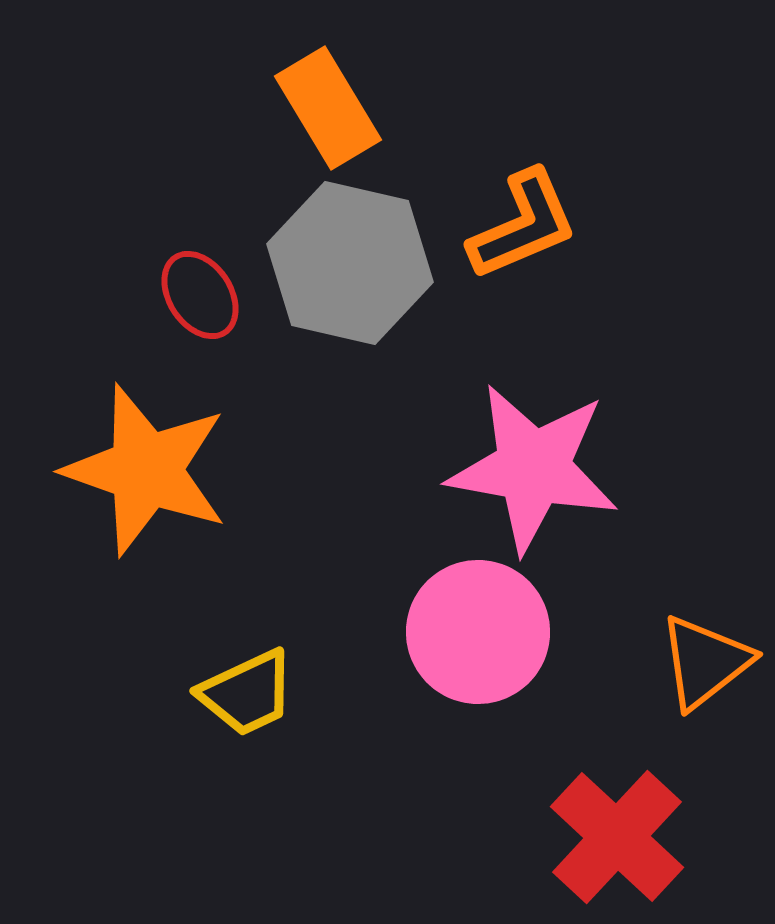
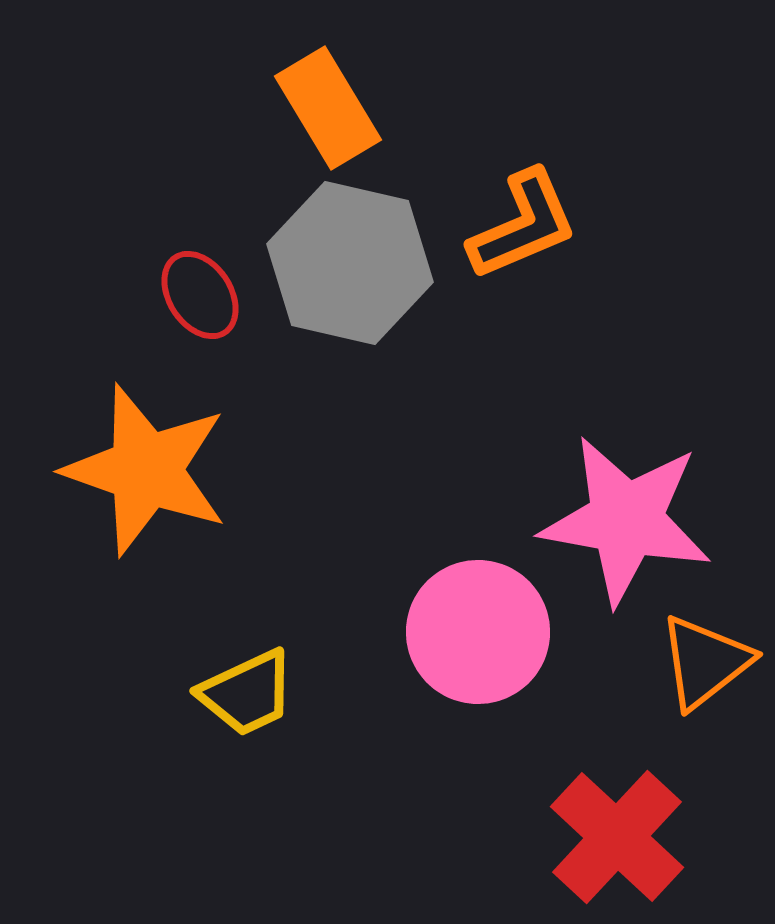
pink star: moved 93 px right, 52 px down
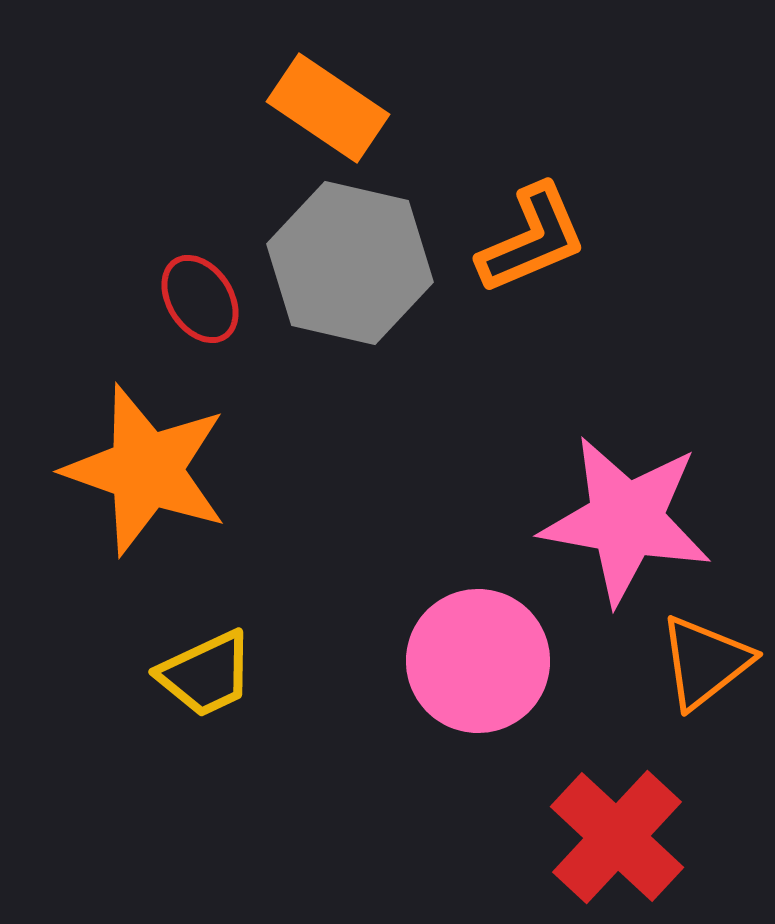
orange rectangle: rotated 25 degrees counterclockwise
orange L-shape: moved 9 px right, 14 px down
red ellipse: moved 4 px down
pink circle: moved 29 px down
yellow trapezoid: moved 41 px left, 19 px up
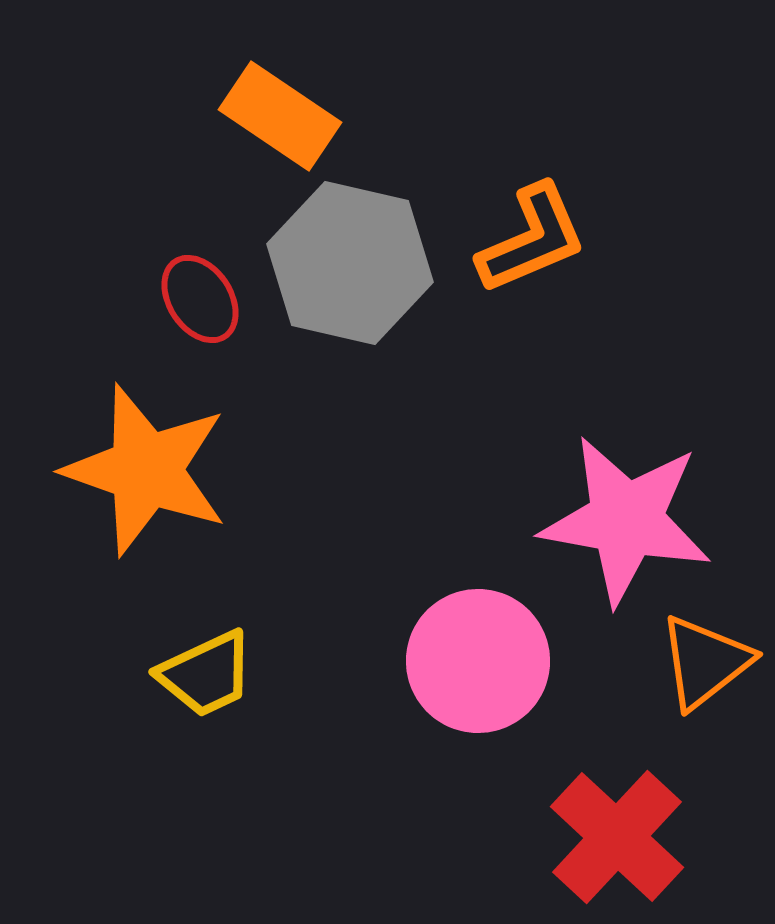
orange rectangle: moved 48 px left, 8 px down
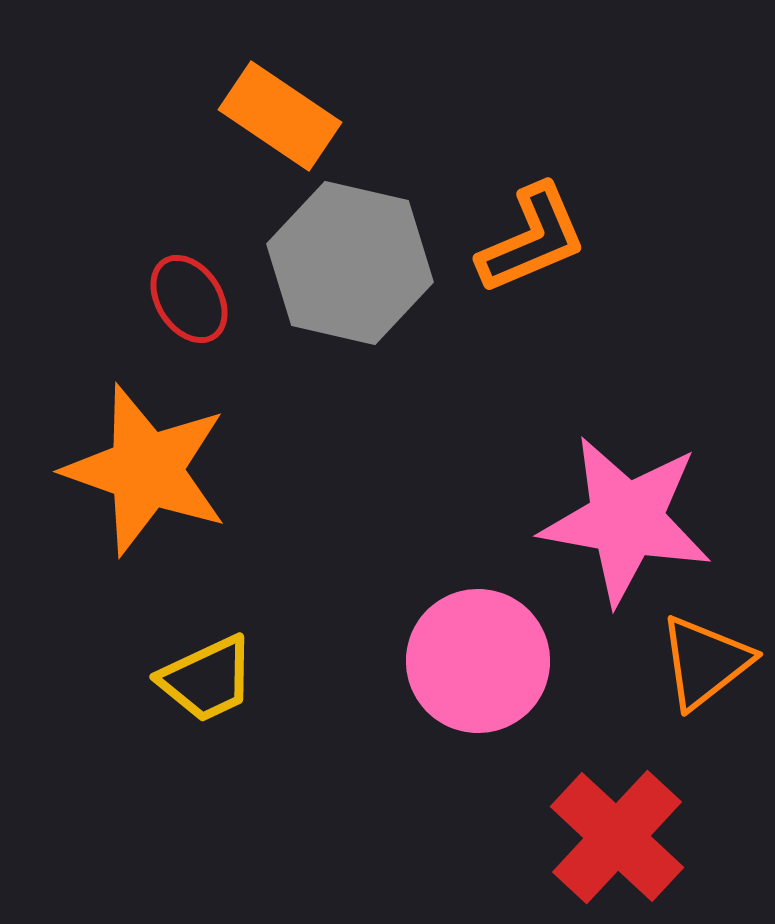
red ellipse: moved 11 px left
yellow trapezoid: moved 1 px right, 5 px down
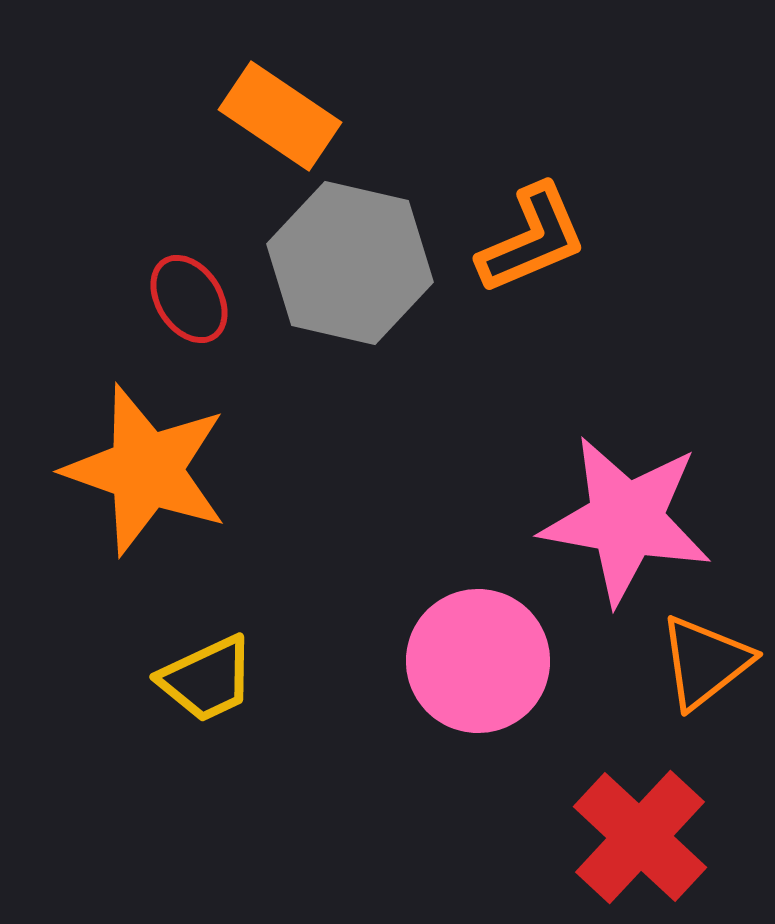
red cross: moved 23 px right
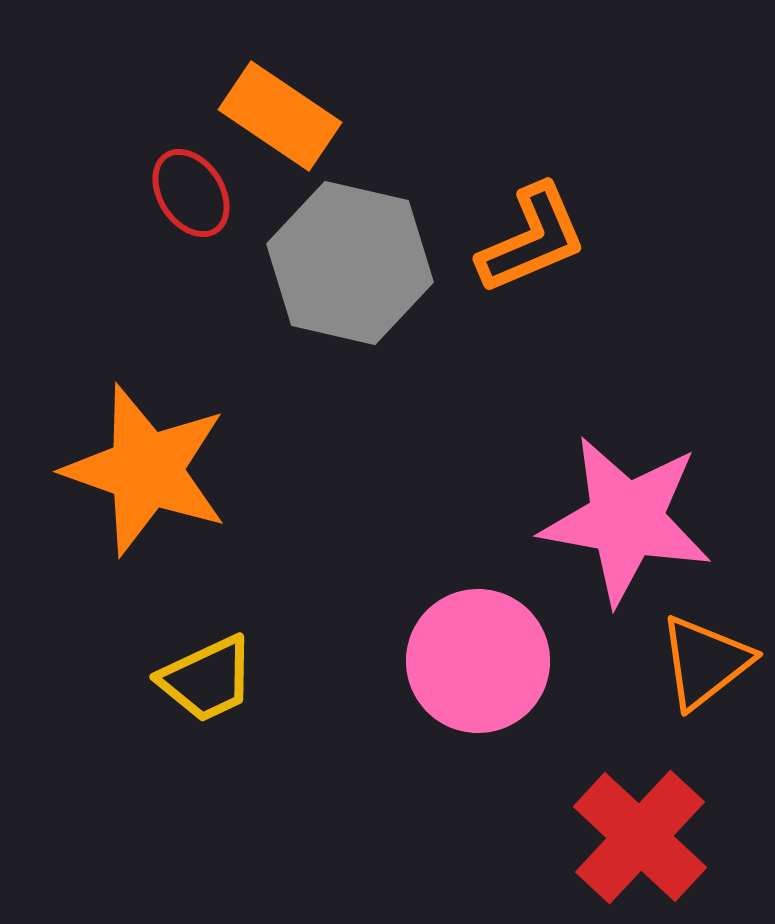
red ellipse: moved 2 px right, 106 px up
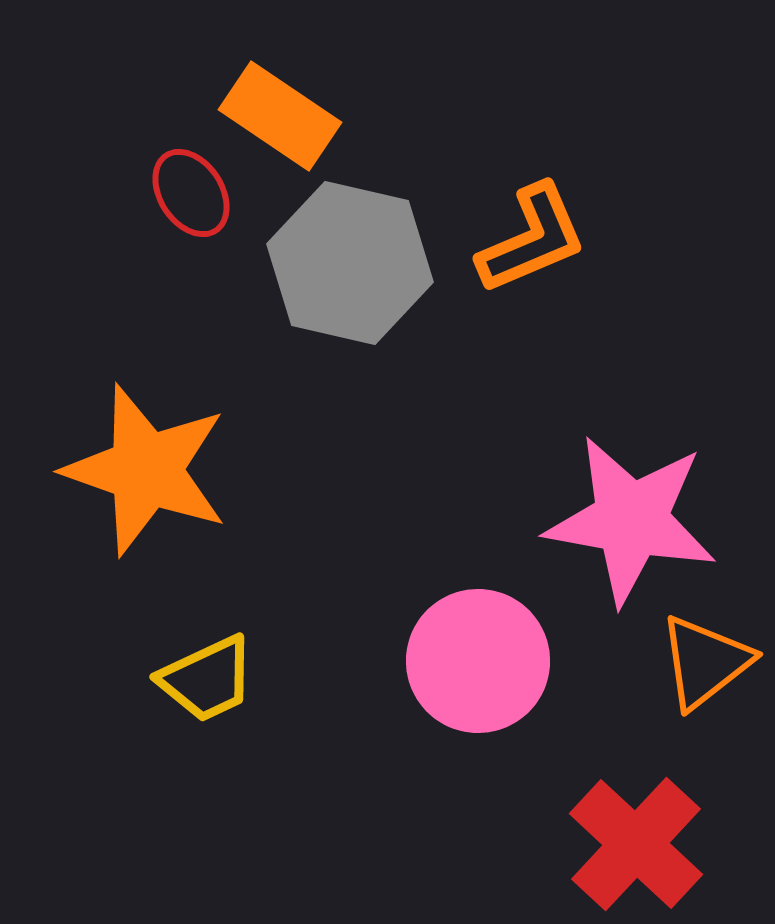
pink star: moved 5 px right
red cross: moved 4 px left, 7 px down
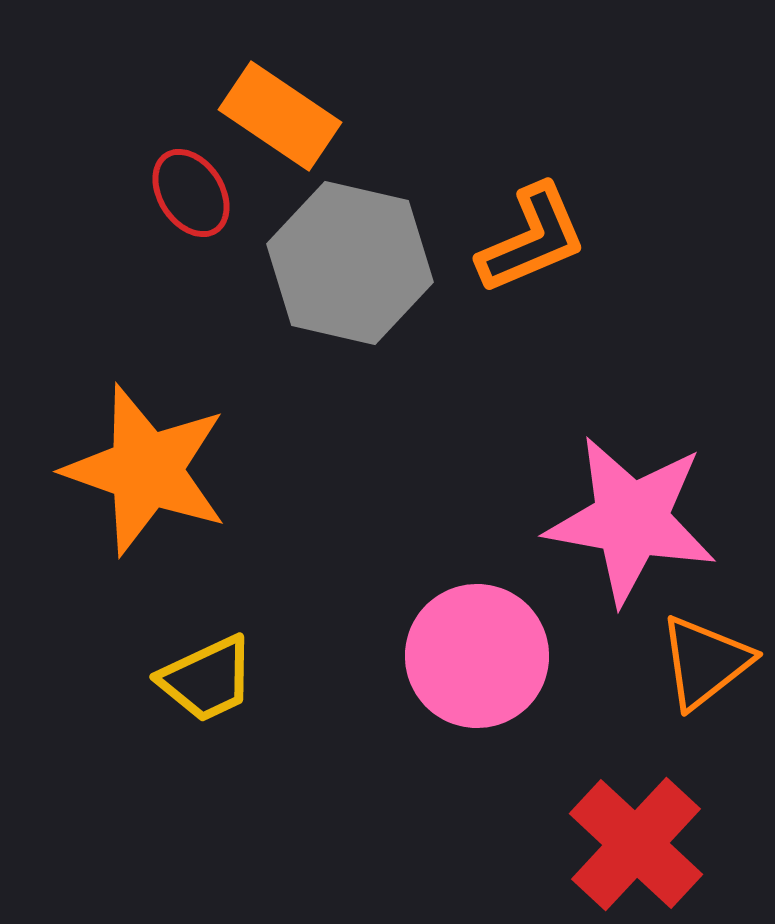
pink circle: moved 1 px left, 5 px up
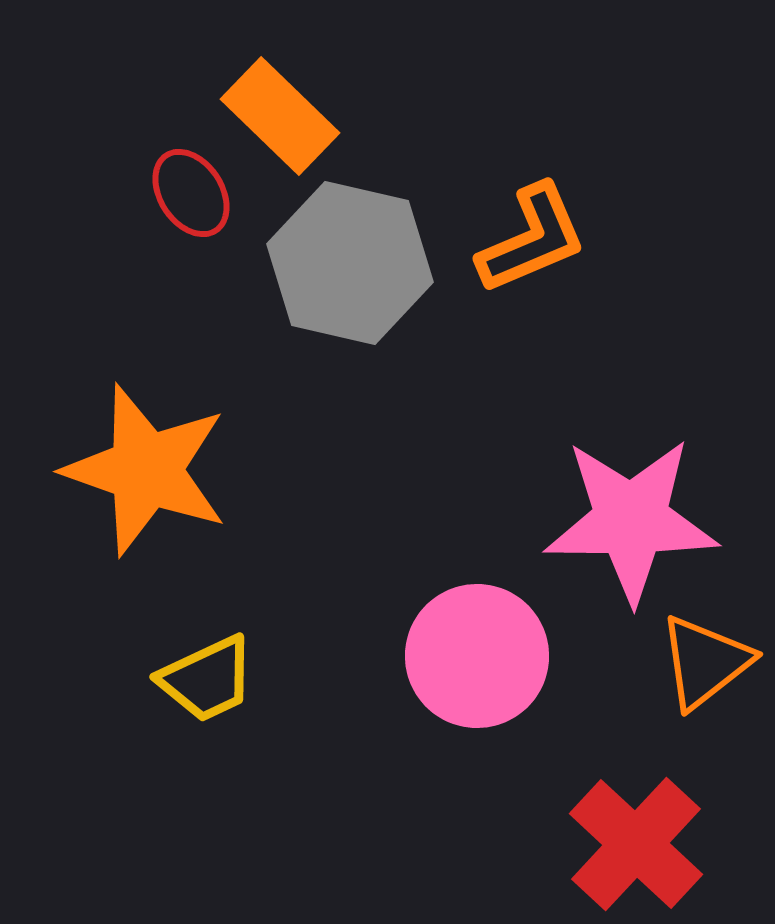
orange rectangle: rotated 10 degrees clockwise
pink star: rotated 10 degrees counterclockwise
